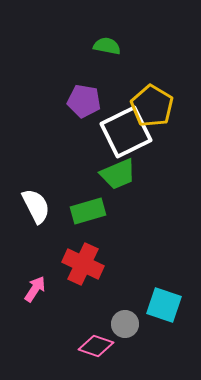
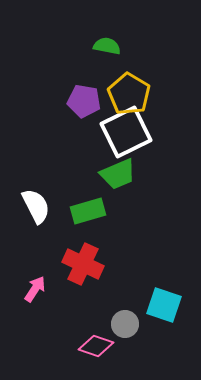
yellow pentagon: moved 23 px left, 12 px up
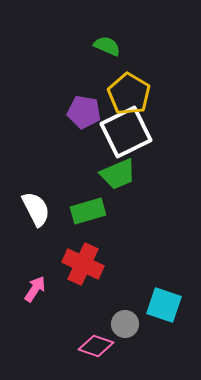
green semicircle: rotated 12 degrees clockwise
purple pentagon: moved 11 px down
white semicircle: moved 3 px down
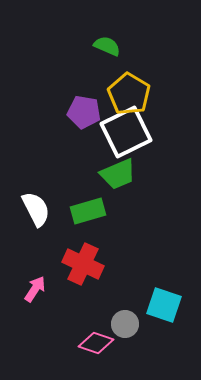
pink diamond: moved 3 px up
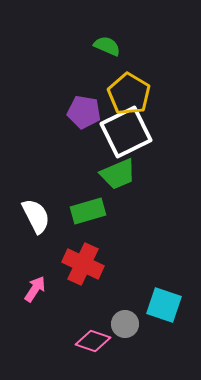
white semicircle: moved 7 px down
pink diamond: moved 3 px left, 2 px up
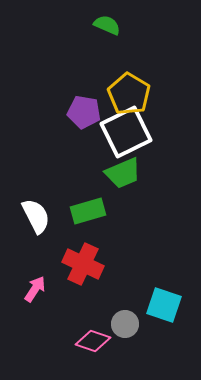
green semicircle: moved 21 px up
green trapezoid: moved 5 px right, 1 px up
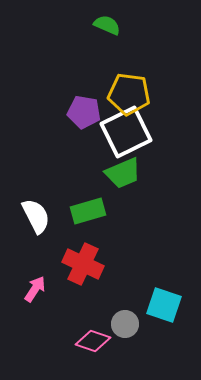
yellow pentagon: rotated 24 degrees counterclockwise
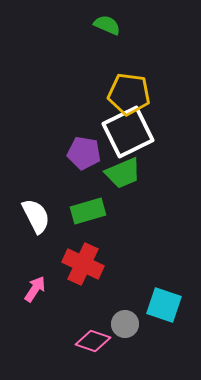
purple pentagon: moved 41 px down
white square: moved 2 px right
